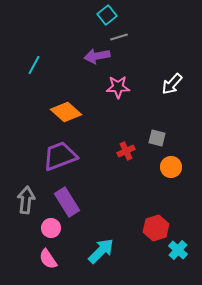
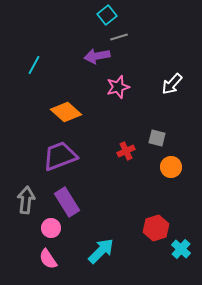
pink star: rotated 15 degrees counterclockwise
cyan cross: moved 3 px right, 1 px up
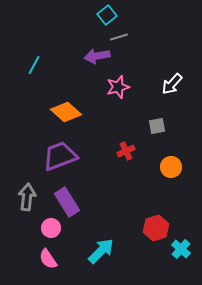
gray square: moved 12 px up; rotated 24 degrees counterclockwise
gray arrow: moved 1 px right, 3 px up
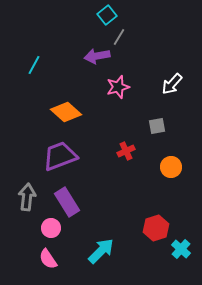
gray line: rotated 42 degrees counterclockwise
